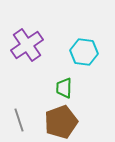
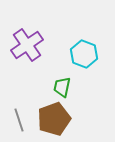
cyan hexagon: moved 2 px down; rotated 12 degrees clockwise
green trapezoid: moved 2 px left, 1 px up; rotated 10 degrees clockwise
brown pentagon: moved 7 px left, 3 px up
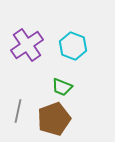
cyan hexagon: moved 11 px left, 8 px up
green trapezoid: rotated 80 degrees counterclockwise
gray line: moved 1 px left, 9 px up; rotated 30 degrees clockwise
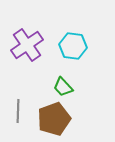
cyan hexagon: rotated 12 degrees counterclockwise
green trapezoid: moved 1 px right; rotated 25 degrees clockwise
gray line: rotated 10 degrees counterclockwise
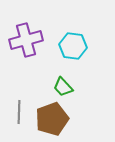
purple cross: moved 1 px left, 5 px up; rotated 20 degrees clockwise
gray line: moved 1 px right, 1 px down
brown pentagon: moved 2 px left
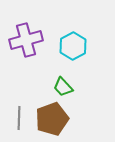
cyan hexagon: rotated 24 degrees clockwise
gray line: moved 6 px down
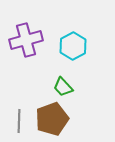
gray line: moved 3 px down
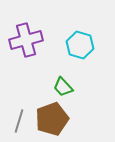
cyan hexagon: moved 7 px right, 1 px up; rotated 16 degrees counterclockwise
gray line: rotated 15 degrees clockwise
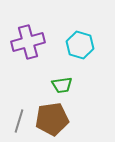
purple cross: moved 2 px right, 2 px down
green trapezoid: moved 1 px left, 2 px up; rotated 55 degrees counterclockwise
brown pentagon: rotated 12 degrees clockwise
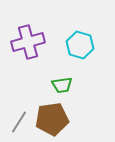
gray line: moved 1 px down; rotated 15 degrees clockwise
